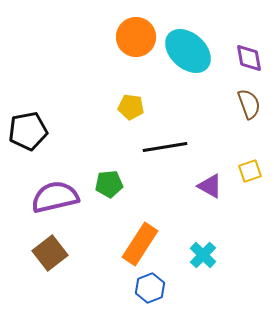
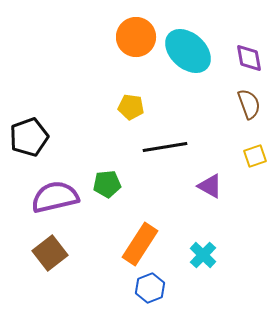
black pentagon: moved 1 px right, 6 px down; rotated 9 degrees counterclockwise
yellow square: moved 5 px right, 15 px up
green pentagon: moved 2 px left
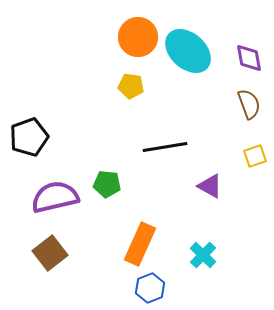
orange circle: moved 2 px right
yellow pentagon: moved 21 px up
green pentagon: rotated 12 degrees clockwise
orange rectangle: rotated 9 degrees counterclockwise
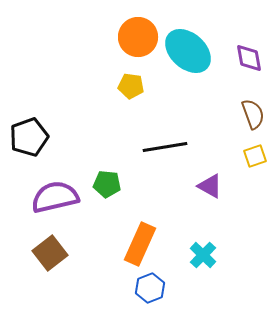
brown semicircle: moved 4 px right, 10 px down
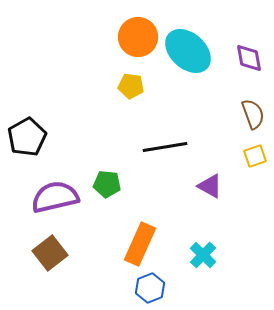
black pentagon: moved 2 px left; rotated 9 degrees counterclockwise
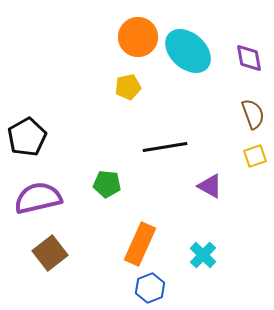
yellow pentagon: moved 3 px left, 1 px down; rotated 20 degrees counterclockwise
purple semicircle: moved 17 px left, 1 px down
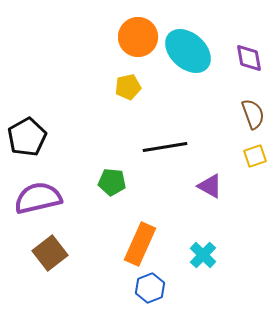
green pentagon: moved 5 px right, 2 px up
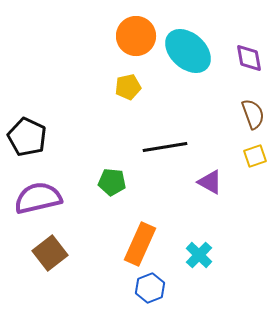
orange circle: moved 2 px left, 1 px up
black pentagon: rotated 18 degrees counterclockwise
purple triangle: moved 4 px up
cyan cross: moved 4 px left
